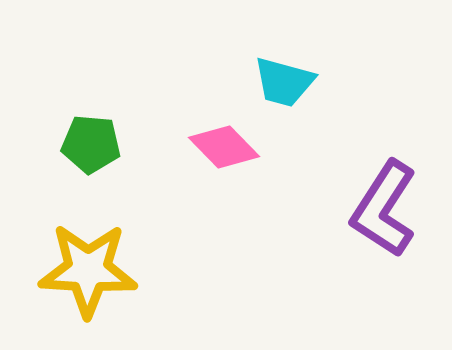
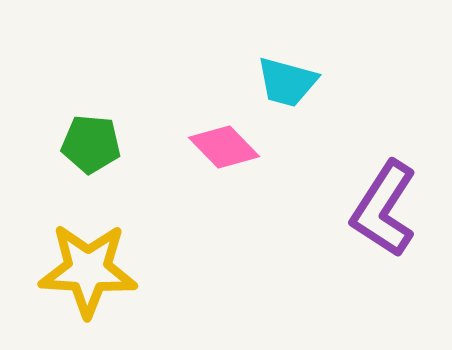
cyan trapezoid: moved 3 px right
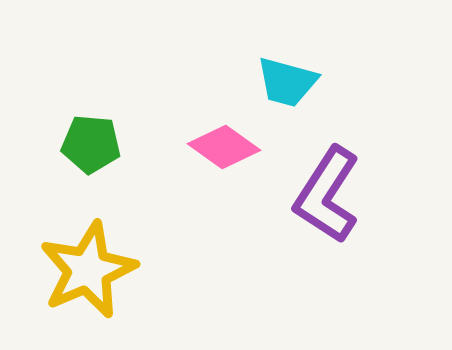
pink diamond: rotated 10 degrees counterclockwise
purple L-shape: moved 57 px left, 14 px up
yellow star: rotated 26 degrees counterclockwise
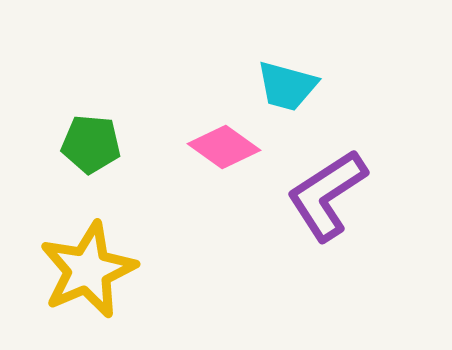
cyan trapezoid: moved 4 px down
purple L-shape: rotated 24 degrees clockwise
